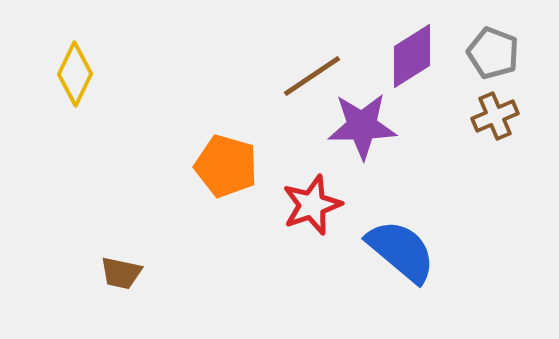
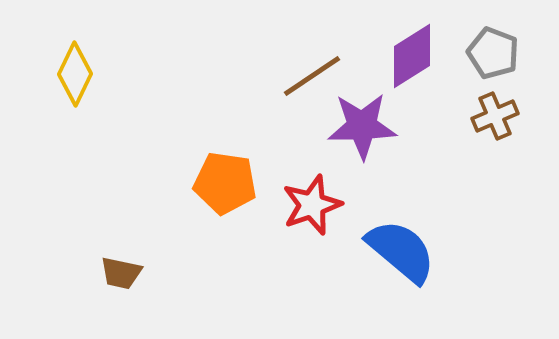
orange pentagon: moved 1 px left, 17 px down; rotated 8 degrees counterclockwise
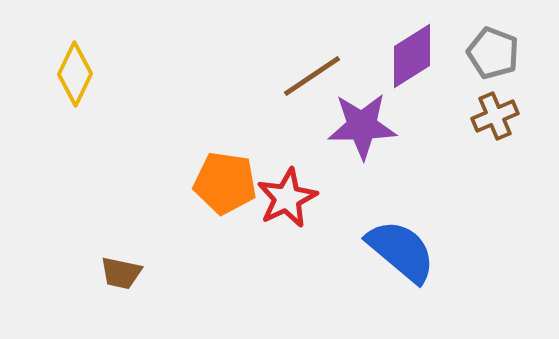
red star: moved 25 px left, 7 px up; rotated 6 degrees counterclockwise
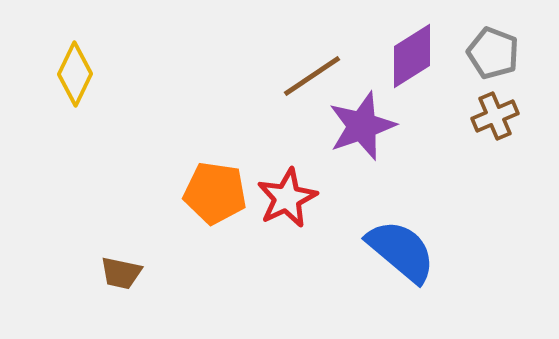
purple star: rotated 18 degrees counterclockwise
orange pentagon: moved 10 px left, 10 px down
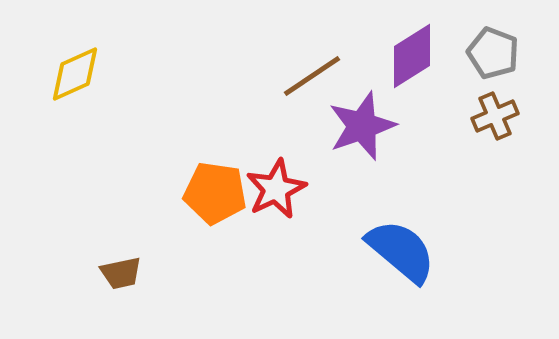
yellow diamond: rotated 40 degrees clockwise
red star: moved 11 px left, 9 px up
brown trapezoid: rotated 24 degrees counterclockwise
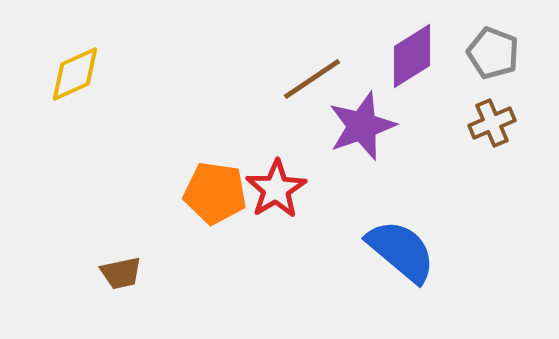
brown line: moved 3 px down
brown cross: moved 3 px left, 7 px down
red star: rotated 6 degrees counterclockwise
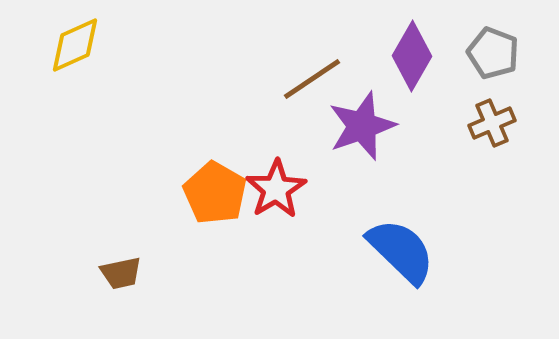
purple diamond: rotated 28 degrees counterclockwise
yellow diamond: moved 29 px up
orange pentagon: rotated 22 degrees clockwise
blue semicircle: rotated 4 degrees clockwise
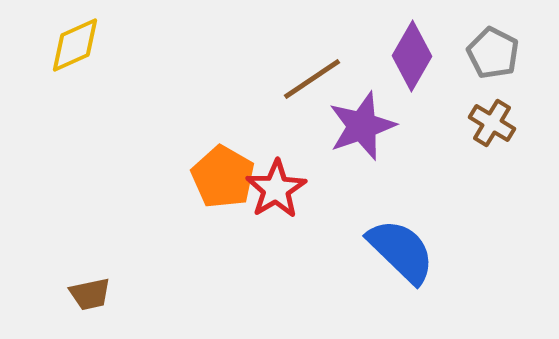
gray pentagon: rotated 6 degrees clockwise
brown cross: rotated 36 degrees counterclockwise
orange pentagon: moved 8 px right, 16 px up
brown trapezoid: moved 31 px left, 21 px down
